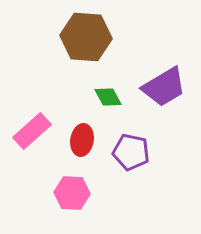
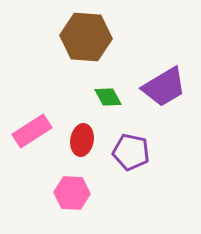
pink rectangle: rotated 9 degrees clockwise
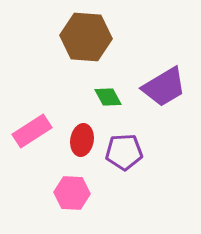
purple pentagon: moved 7 px left; rotated 15 degrees counterclockwise
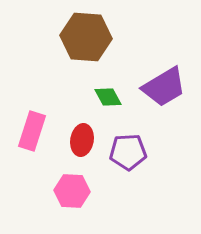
pink rectangle: rotated 39 degrees counterclockwise
purple pentagon: moved 4 px right
pink hexagon: moved 2 px up
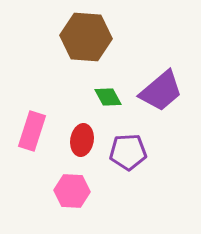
purple trapezoid: moved 3 px left, 4 px down; rotated 9 degrees counterclockwise
